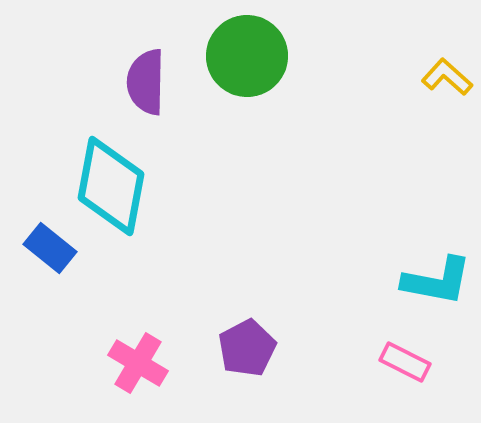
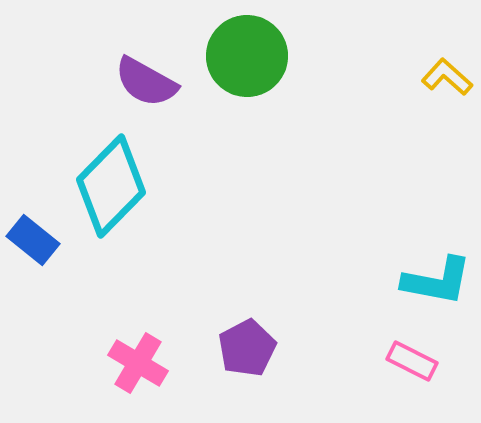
purple semicircle: rotated 62 degrees counterclockwise
cyan diamond: rotated 34 degrees clockwise
blue rectangle: moved 17 px left, 8 px up
pink rectangle: moved 7 px right, 1 px up
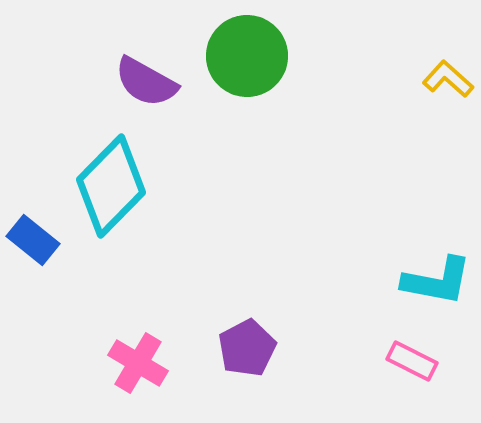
yellow L-shape: moved 1 px right, 2 px down
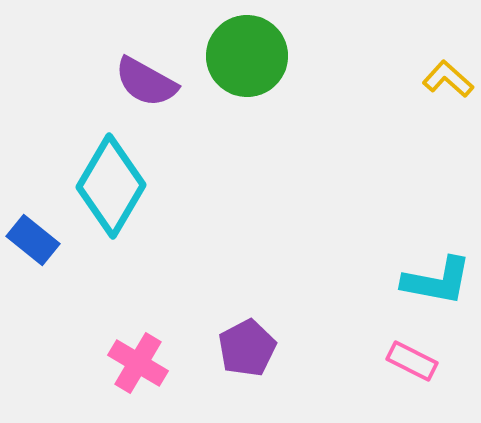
cyan diamond: rotated 14 degrees counterclockwise
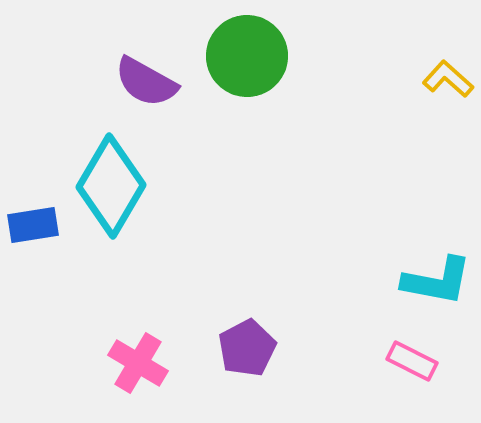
blue rectangle: moved 15 px up; rotated 48 degrees counterclockwise
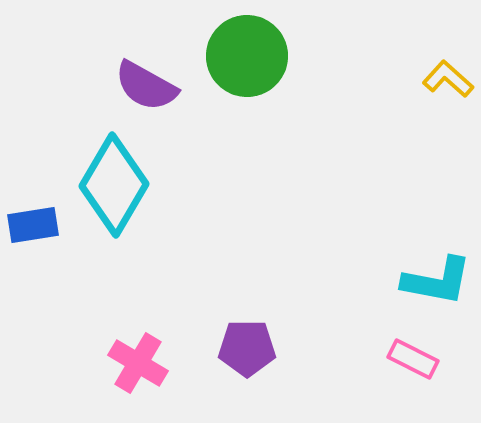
purple semicircle: moved 4 px down
cyan diamond: moved 3 px right, 1 px up
purple pentagon: rotated 28 degrees clockwise
pink rectangle: moved 1 px right, 2 px up
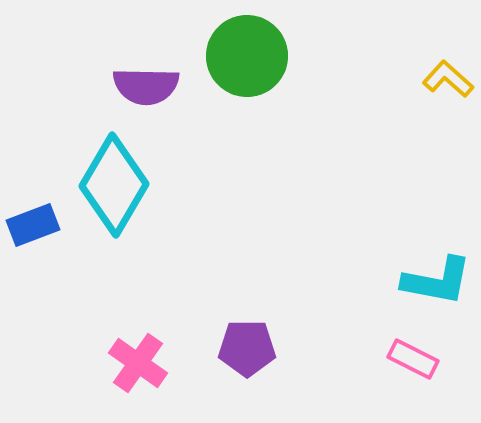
purple semicircle: rotated 28 degrees counterclockwise
blue rectangle: rotated 12 degrees counterclockwise
pink cross: rotated 4 degrees clockwise
